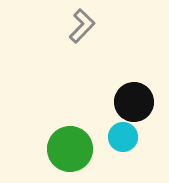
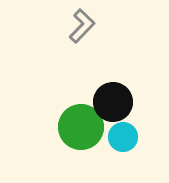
black circle: moved 21 px left
green circle: moved 11 px right, 22 px up
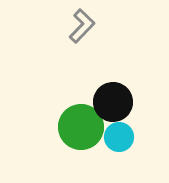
cyan circle: moved 4 px left
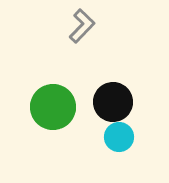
green circle: moved 28 px left, 20 px up
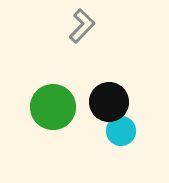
black circle: moved 4 px left
cyan circle: moved 2 px right, 6 px up
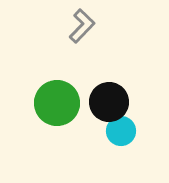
green circle: moved 4 px right, 4 px up
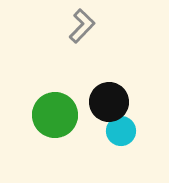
green circle: moved 2 px left, 12 px down
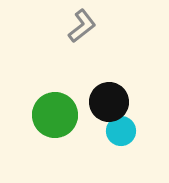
gray L-shape: rotated 8 degrees clockwise
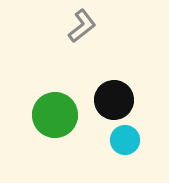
black circle: moved 5 px right, 2 px up
cyan circle: moved 4 px right, 9 px down
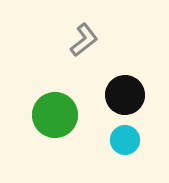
gray L-shape: moved 2 px right, 14 px down
black circle: moved 11 px right, 5 px up
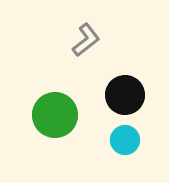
gray L-shape: moved 2 px right
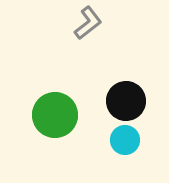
gray L-shape: moved 2 px right, 17 px up
black circle: moved 1 px right, 6 px down
